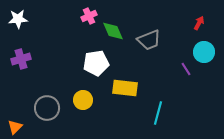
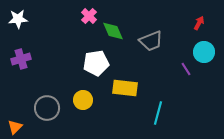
pink cross: rotated 21 degrees counterclockwise
gray trapezoid: moved 2 px right, 1 px down
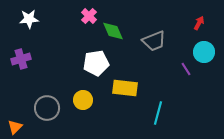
white star: moved 11 px right
gray trapezoid: moved 3 px right
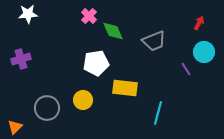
white star: moved 1 px left, 5 px up
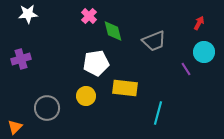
green diamond: rotated 10 degrees clockwise
yellow circle: moved 3 px right, 4 px up
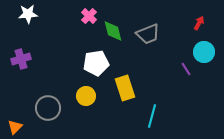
gray trapezoid: moved 6 px left, 7 px up
yellow rectangle: rotated 65 degrees clockwise
gray circle: moved 1 px right
cyan line: moved 6 px left, 3 px down
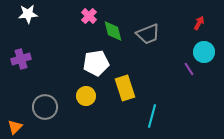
purple line: moved 3 px right
gray circle: moved 3 px left, 1 px up
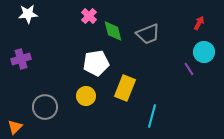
yellow rectangle: rotated 40 degrees clockwise
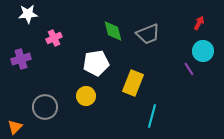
pink cross: moved 35 px left, 22 px down; rotated 21 degrees clockwise
cyan circle: moved 1 px left, 1 px up
yellow rectangle: moved 8 px right, 5 px up
